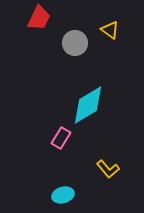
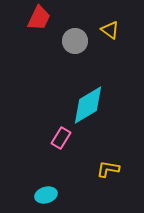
gray circle: moved 2 px up
yellow L-shape: rotated 140 degrees clockwise
cyan ellipse: moved 17 px left
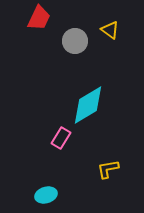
yellow L-shape: rotated 20 degrees counterclockwise
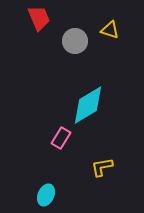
red trapezoid: rotated 48 degrees counterclockwise
yellow triangle: rotated 18 degrees counterclockwise
yellow L-shape: moved 6 px left, 2 px up
cyan ellipse: rotated 50 degrees counterclockwise
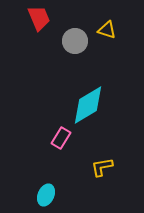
yellow triangle: moved 3 px left
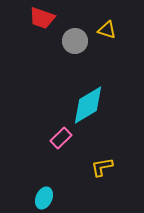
red trapezoid: moved 3 px right; rotated 132 degrees clockwise
pink rectangle: rotated 15 degrees clockwise
cyan ellipse: moved 2 px left, 3 px down
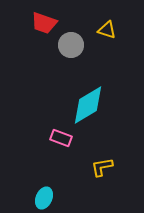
red trapezoid: moved 2 px right, 5 px down
gray circle: moved 4 px left, 4 px down
pink rectangle: rotated 65 degrees clockwise
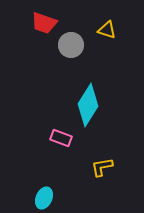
cyan diamond: rotated 27 degrees counterclockwise
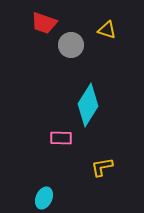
pink rectangle: rotated 20 degrees counterclockwise
